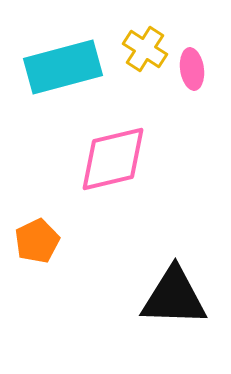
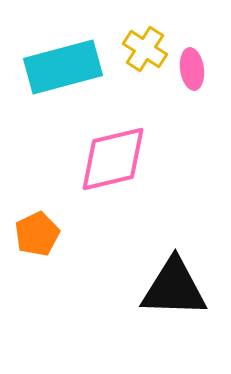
orange pentagon: moved 7 px up
black triangle: moved 9 px up
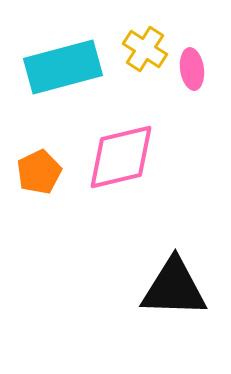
pink diamond: moved 8 px right, 2 px up
orange pentagon: moved 2 px right, 62 px up
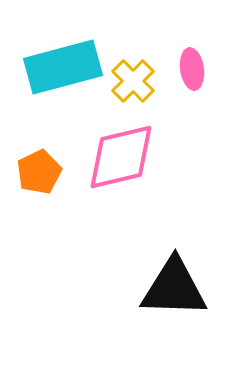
yellow cross: moved 12 px left, 32 px down; rotated 12 degrees clockwise
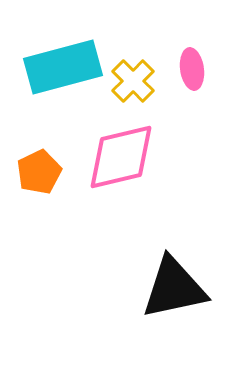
black triangle: rotated 14 degrees counterclockwise
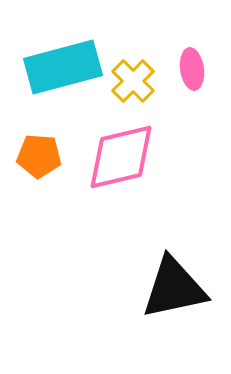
orange pentagon: moved 16 px up; rotated 30 degrees clockwise
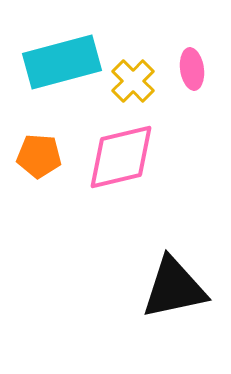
cyan rectangle: moved 1 px left, 5 px up
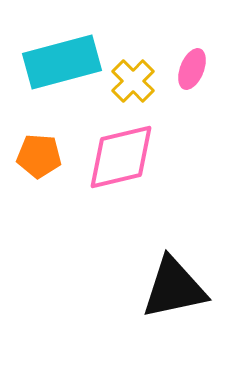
pink ellipse: rotated 30 degrees clockwise
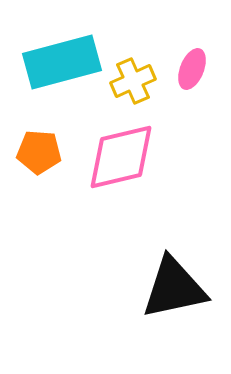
yellow cross: rotated 21 degrees clockwise
orange pentagon: moved 4 px up
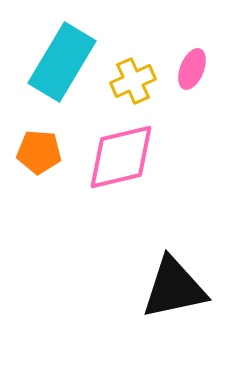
cyan rectangle: rotated 44 degrees counterclockwise
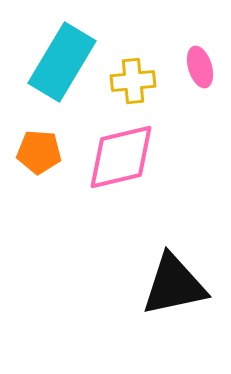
pink ellipse: moved 8 px right, 2 px up; rotated 39 degrees counterclockwise
yellow cross: rotated 18 degrees clockwise
black triangle: moved 3 px up
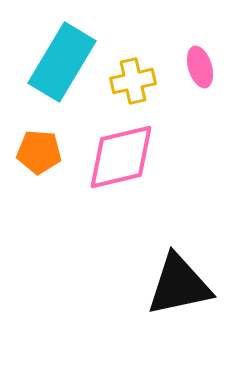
yellow cross: rotated 6 degrees counterclockwise
black triangle: moved 5 px right
